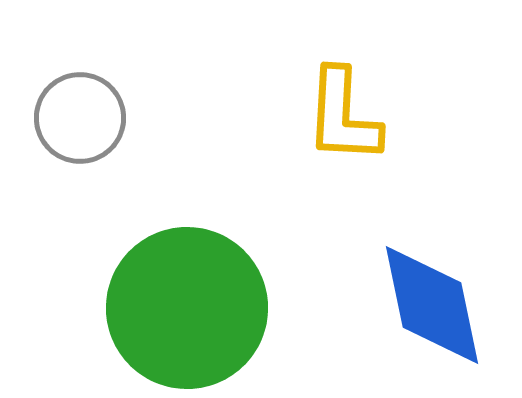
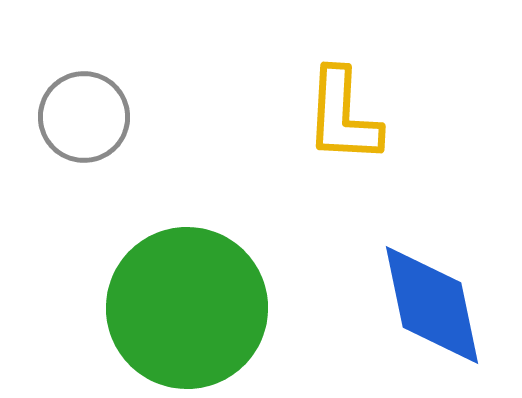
gray circle: moved 4 px right, 1 px up
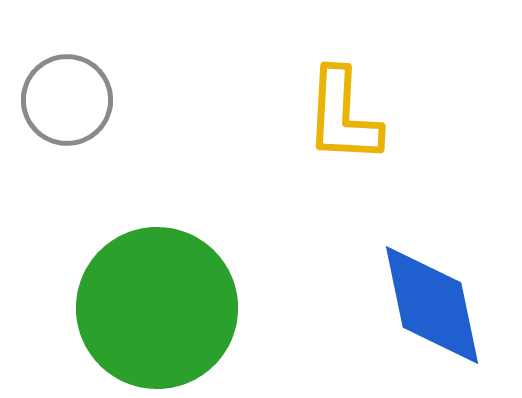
gray circle: moved 17 px left, 17 px up
green circle: moved 30 px left
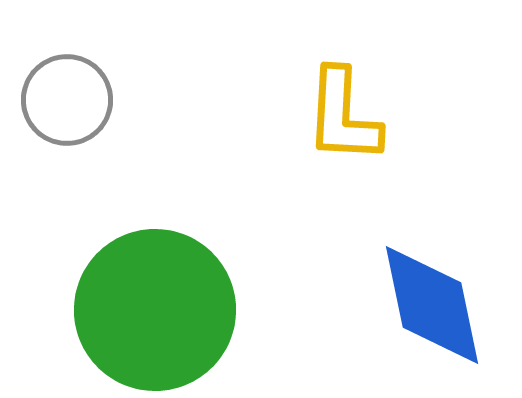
green circle: moved 2 px left, 2 px down
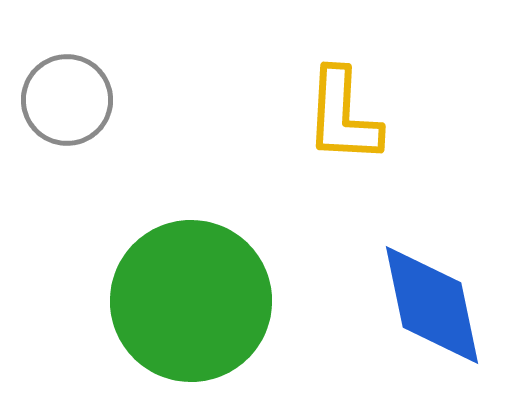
green circle: moved 36 px right, 9 px up
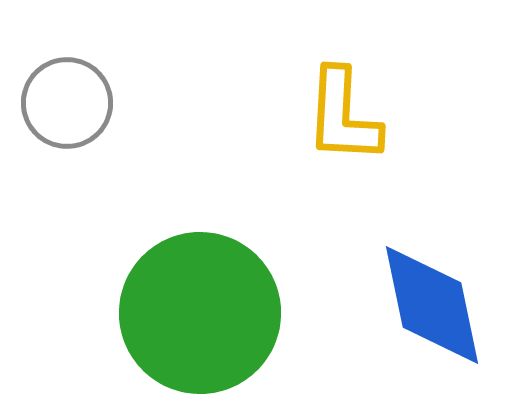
gray circle: moved 3 px down
green circle: moved 9 px right, 12 px down
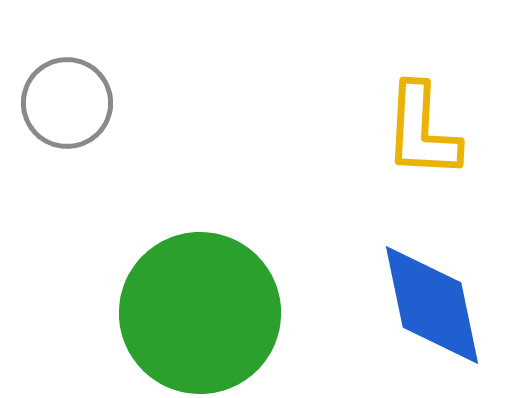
yellow L-shape: moved 79 px right, 15 px down
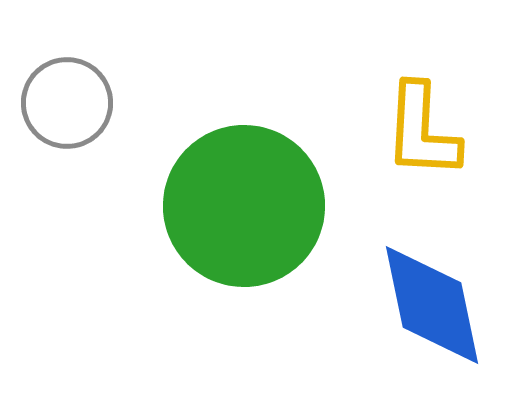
green circle: moved 44 px right, 107 px up
